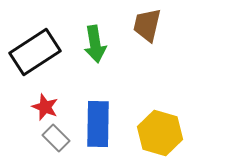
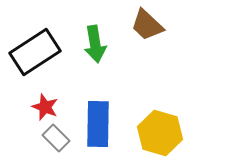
brown trapezoid: rotated 60 degrees counterclockwise
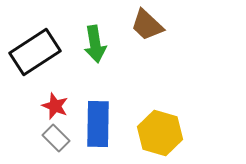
red star: moved 10 px right, 1 px up
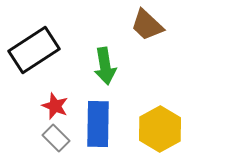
green arrow: moved 10 px right, 22 px down
black rectangle: moved 1 px left, 2 px up
yellow hexagon: moved 4 px up; rotated 15 degrees clockwise
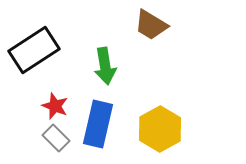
brown trapezoid: moved 4 px right; rotated 12 degrees counterclockwise
blue rectangle: rotated 12 degrees clockwise
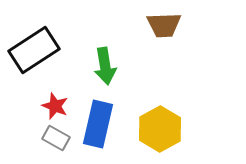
brown trapezoid: moved 13 px right; rotated 33 degrees counterclockwise
gray rectangle: rotated 16 degrees counterclockwise
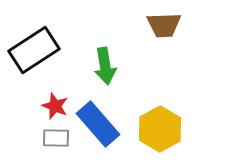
blue rectangle: rotated 54 degrees counterclockwise
gray rectangle: rotated 28 degrees counterclockwise
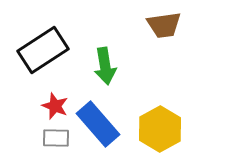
brown trapezoid: rotated 6 degrees counterclockwise
black rectangle: moved 9 px right
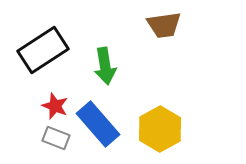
gray rectangle: rotated 20 degrees clockwise
